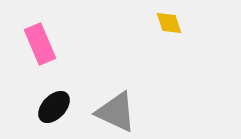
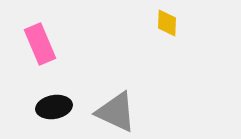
yellow diamond: moved 2 px left; rotated 20 degrees clockwise
black ellipse: rotated 36 degrees clockwise
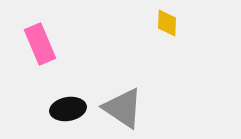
black ellipse: moved 14 px right, 2 px down
gray triangle: moved 7 px right, 4 px up; rotated 9 degrees clockwise
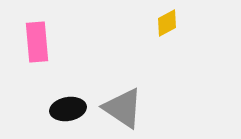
yellow diamond: rotated 60 degrees clockwise
pink rectangle: moved 3 px left, 2 px up; rotated 18 degrees clockwise
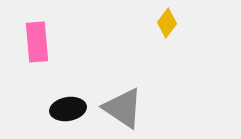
yellow diamond: rotated 24 degrees counterclockwise
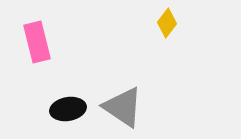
pink rectangle: rotated 9 degrees counterclockwise
gray triangle: moved 1 px up
